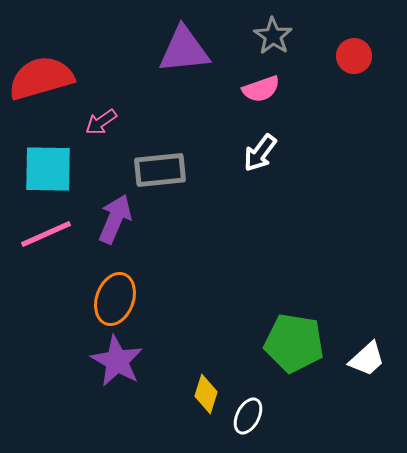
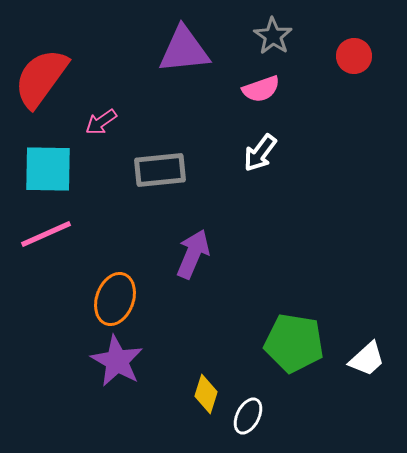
red semicircle: rotated 38 degrees counterclockwise
purple arrow: moved 78 px right, 35 px down
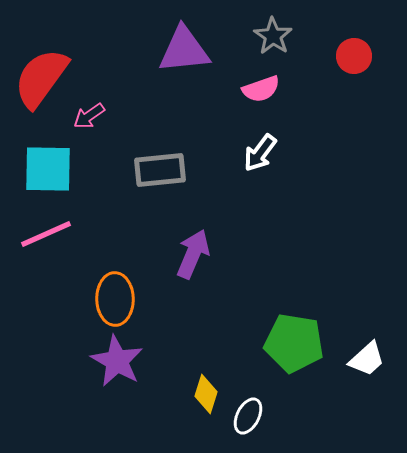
pink arrow: moved 12 px left, 6 px up
orange ellipse: rotated 21 degrees counterclockwise
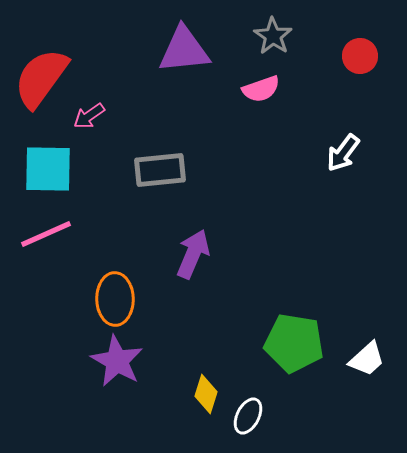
red circle: moved 6 px right
white arrow: moved 83 px right
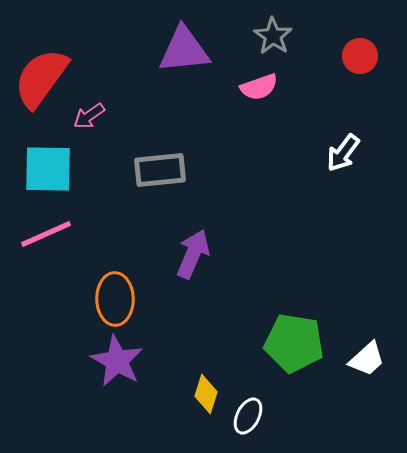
pink semicircle: moved 2 px left, 2 px up
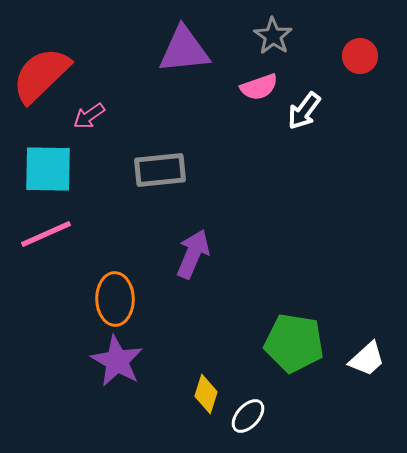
red semicircle: moved 3 px up; rotated 10 degrees clockwise
white arrow: moved 39 px left, 42 px up
white ellipse: rotated 15 degrees clockwise
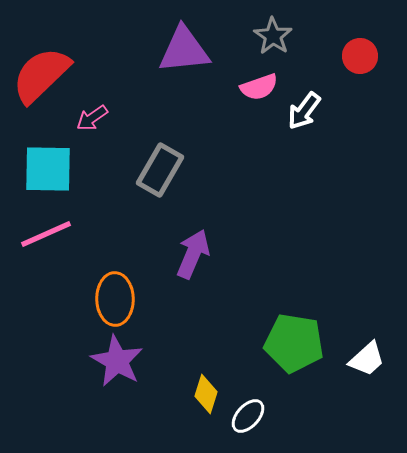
pink arrow: moved 3 px right, 2 px down
gray rectangle: rotated 54 degrees counterclockwise
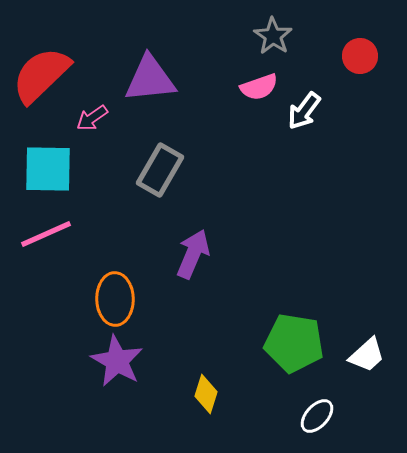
purple triangle: moved 34 px left, 29 px down
white trapezoid: moved 4 px up
white ellipse: moved 69 px right
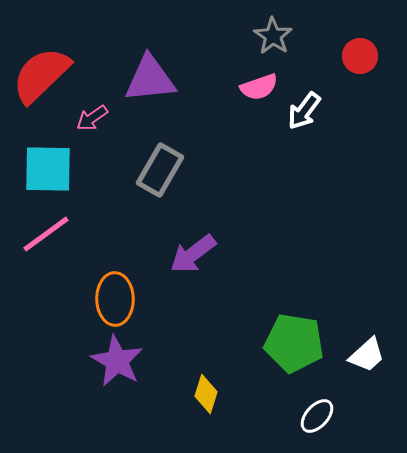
pink line: rotated 12 degrees counterclockwise
purple arrow: rotated 150 degrees counterclockwise
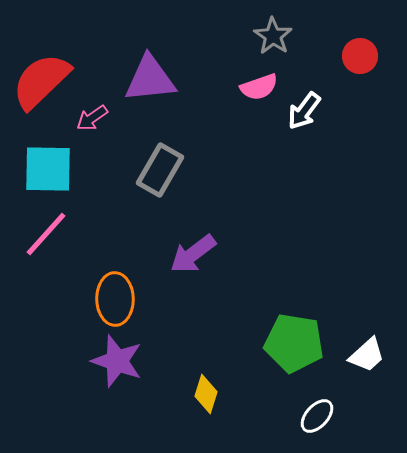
red semicircle: moved 6 px down
pink line: rotated 12 degrees counterclockwise
purple star: rotated 10 degrees counterclockwise
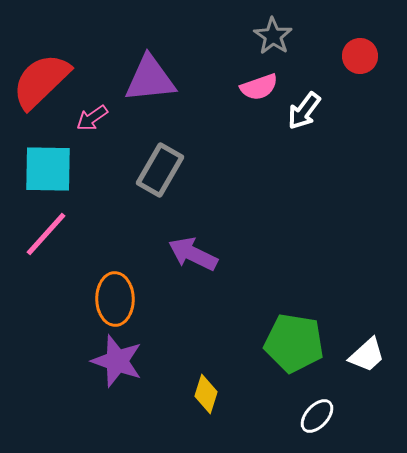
purple arrow: rotated 63 degrees clockwise
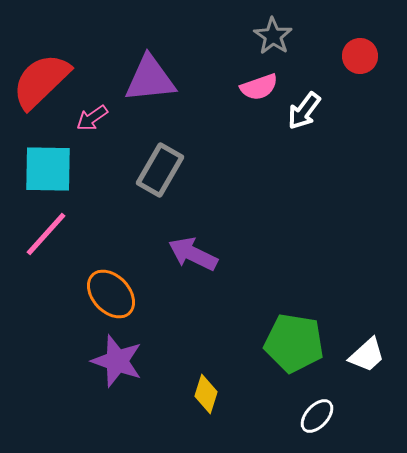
orange ellipse: moved 4 px left, 5 px up; rotated 42 degrees counterclockwise
